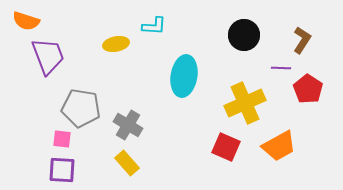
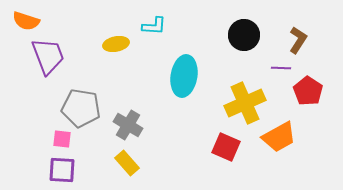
brown L-shape: moved 4 px left
red pentagon: moved 2 px down
orange trapezoid: moved 9 px up
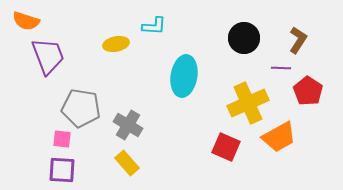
black circle: moved 3 px down
yellow cross: moved 3 px right
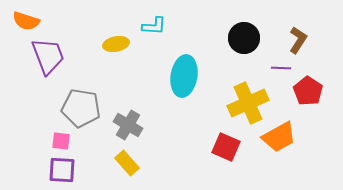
pink square: moved 1 px left, 2 px down
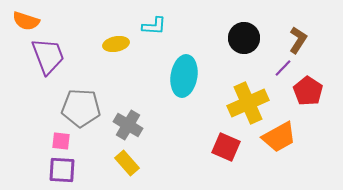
purple line: moved 2 px right; rotated 48 degrees counterclockwise
gray pentagon: rotated 6 degrees counterclockwise
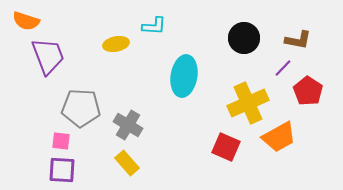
brown L-shape: rotated 68 degrees clockwise
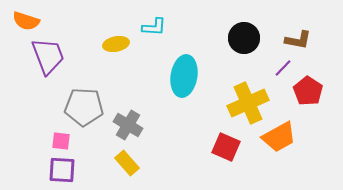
cyan L-shape: moved 1 px down
gray pentagon: moved 3 px right, 1 px up
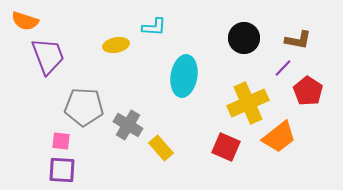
orange semicircle: moved 1 px left
yellow ellipse: moved 1 px down
orange trapezoid: rotated 9 degrees counterclockwise
yellow rectangle: moved 34 px right, 15 px up
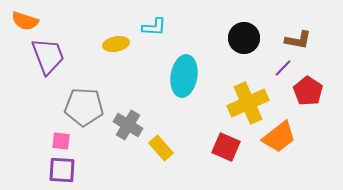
yellow ellipse: moved 1 px up
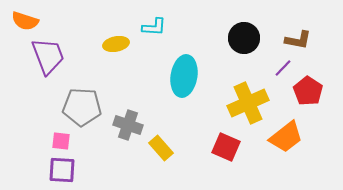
gray pentagon: moved 2 px left
gray cross: rotated 12 degrees counterclockwise
orange trapezoid: moved 7 px right
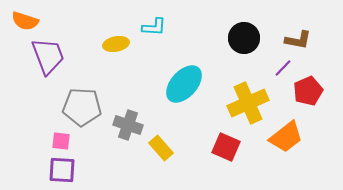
cyan ellipse: moved 8 px down; rotated 33 degrees clockwise
red pentagon: rotated 16 degrees clockwise
